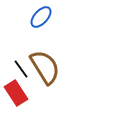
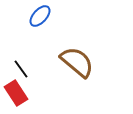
blue ellipse: moved 1 px left, 1 px up
brown semicircle: moved 32 px right, 5 px up; rotated 18 degrees counterclockwise
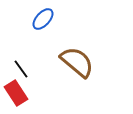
blue ellipse: moved 3 px right, 3 px down
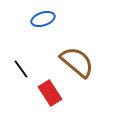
blue ellipse: rotated 30 degrees clockwise
red rectangle: moved 34 px right
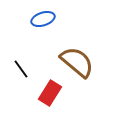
red rectangle: rotated 65 degrees clockwise
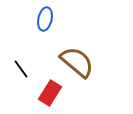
blue ellipse: moved 2 px right; rotated 60 degrees counterclockwise
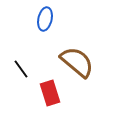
red rectangle: rotated 50 degrees counterclockwise
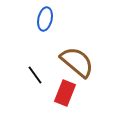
black line: moved 14 px right, 6 px down
red rectangle: moved 15 px right; rotated 40 degrees clockwise
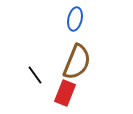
blue ellipse: moved 30 px right
brown semicircle: rotated 72 degrees clockwise
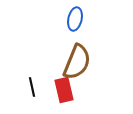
black line: moved 3 px left, 12 px down; rotated 24 degrees clockwise
red rectangle: moved 1 px left, 3 px up; rotated 35 degrees counterclockwise
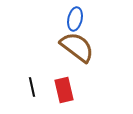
brown semicircle: moved 15 px up; rotated 75 degrees counterclockwise
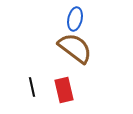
brown semicircle: moved 2 px left, 1 px down
